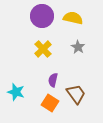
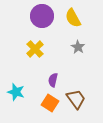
yellow semicircle: rotated 132 degrees counterclockwise
yellow cross: moved 8 px left
brown trapezoid: moved 5 px down
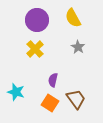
purple circle: moved 5 px left, 4 px down
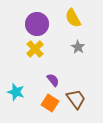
purple circle: moved 4 px down
purple semicircle: rotated 128 degrees clockwise
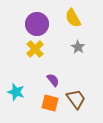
orange square: rotated 18 degrees counterclockwise
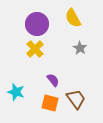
gray star: moved 2 px right, 1 px down
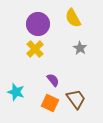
purple circle: moved 1 px right
orange square: rotated 12 degrees clockwise
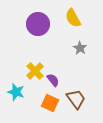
yellow cross: moved 22 px down
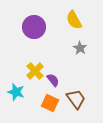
yellow semicircle: moved 1 px right, 2 px down
purple circle: moved 4 px left, 3 px down
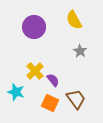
gray star: moved 3 px down
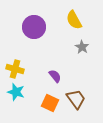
gray star: moved 2 px right, 4 px up
yellow cross: moved 20 px left, 2 px up; rotated 30 degrees counterclockwise
purple semicircle: moved 2 px right, 4 px up
